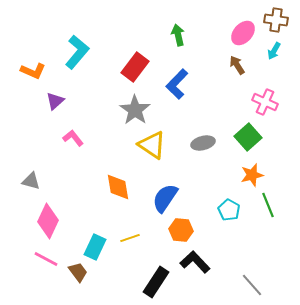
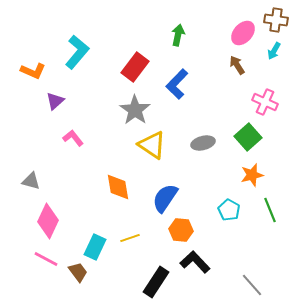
green arrow: rotated 25 degrees clockwise
green line: moved 2 px right, 5 px down
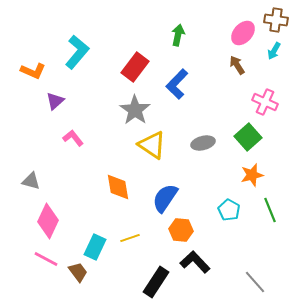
gray line: moved 3 px right, 3 px up
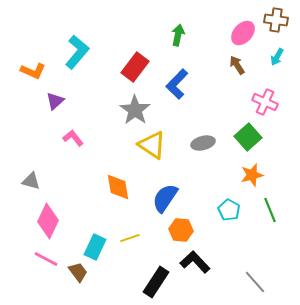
cyan arrow: moved 3 px right, 6 px down
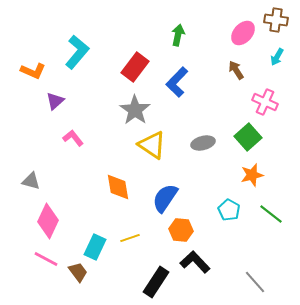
brown arrow: moved 1 px left, 5 px down
blue L-shape: moved 2 px up
green line: moved 1 px right, 4 px down; rotated 30 degrees counterclockwise
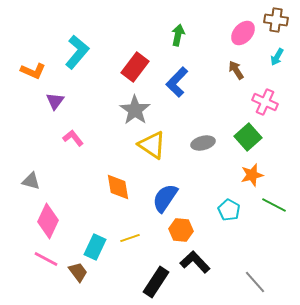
purple triangle: rotated 12 degrees counterclockwise
green line: moved 3 px right, 9 px up; rotated 10 degrees counterclockwise
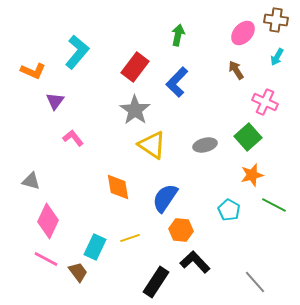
gray ellipse: moved 2 px right, 2 px down
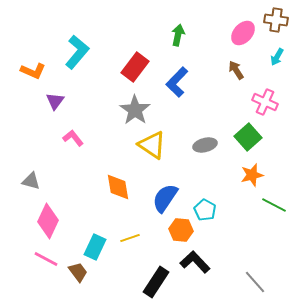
cyan pentagon: moved 24 px left
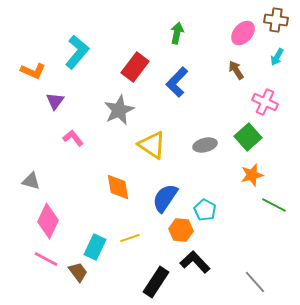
green arrow: moved 1 px left, 2 px up
gray star: moved 16 px left; rotated 12 degrees clockwise
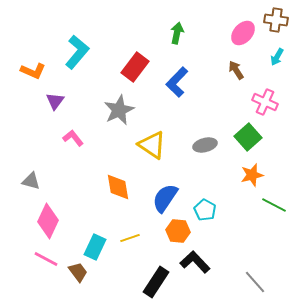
orange hexagon: moved 3 px left, 1 px down
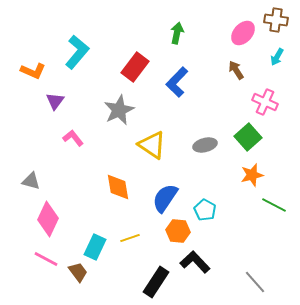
pink diamond: moved 2 px up
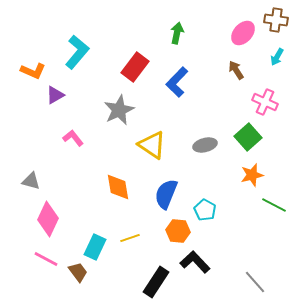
purple triangle: moved 6 px up; rotated 24 degrees clockwise
blue semicircle: moved 1 px right, 4 px up; rotated 12 degrees counterclockwise
